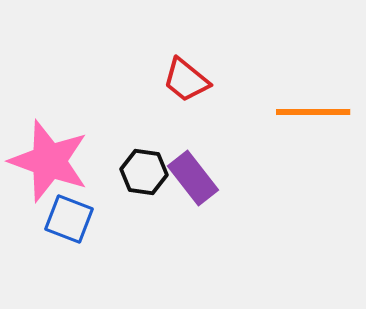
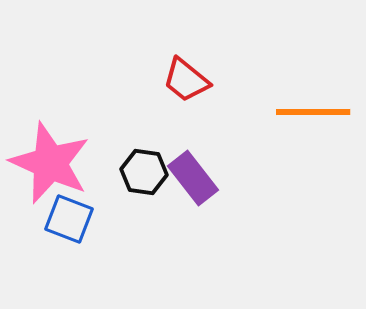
pink star: moved 1 px right, 2 px down; rotated 4 degrees clockwise
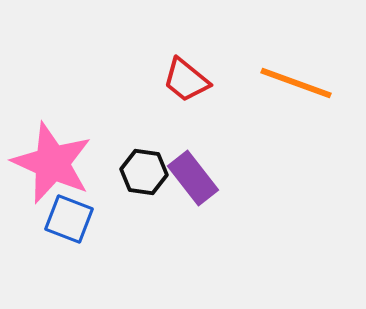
orange line: moved 17 px left, 29 px up; rotated 20 degrees clockwise
pink star: moved 2 px right
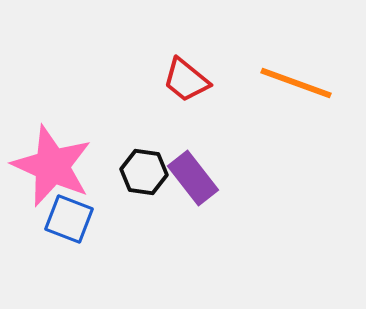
pink star: moved 3 px down
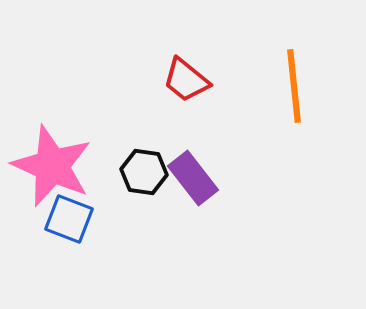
orange line: moved 2 px left, 3 px down; rotated 64 degrees clockwise
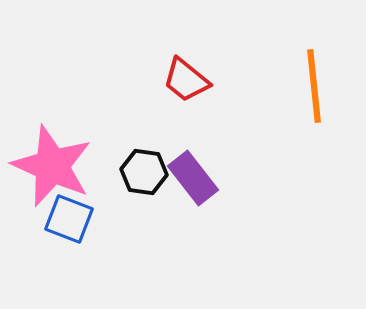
orange line: moved 20 px right
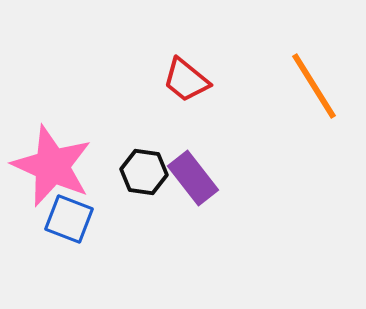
orange line: rotated 26 degrees counterclockwise
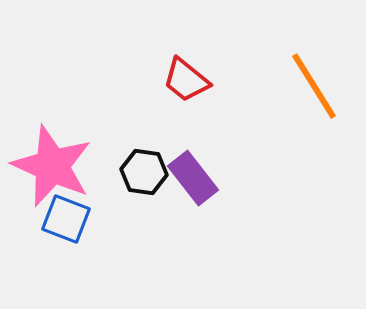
blue square: moved 3 px left
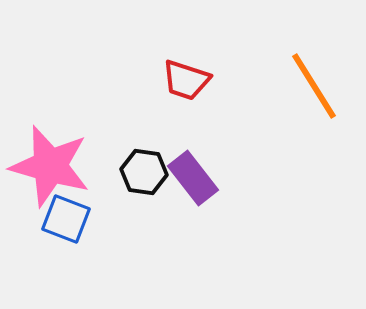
red trapezoid: rotated 21 degrees counterclockwise
pink star: moved 2 px left; rotated 8 degrees counterclockwise
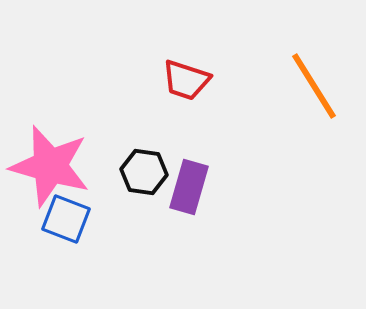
purple rectangle: moved 4 px left, 9 px down; rotated 54 degrees clockwise
